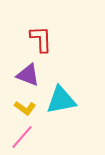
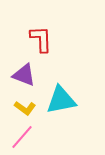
purple triangle: moved 4 px left
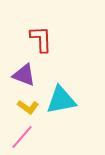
yellow L-shape: moved 3 px right, 1 px up
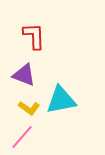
red L-shape: moved 7 px left, 3 px up
yellow L-shape: moved 1 px right, 1 px down
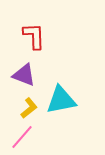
yellow L-shape: rotated 75 degrees counterclockwise
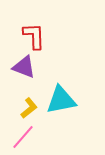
purple triangle: moved 8 px up
pink line: moved 1 px right
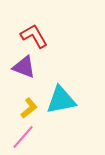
red L-shape: rotated 28 degrees counterclockwise
